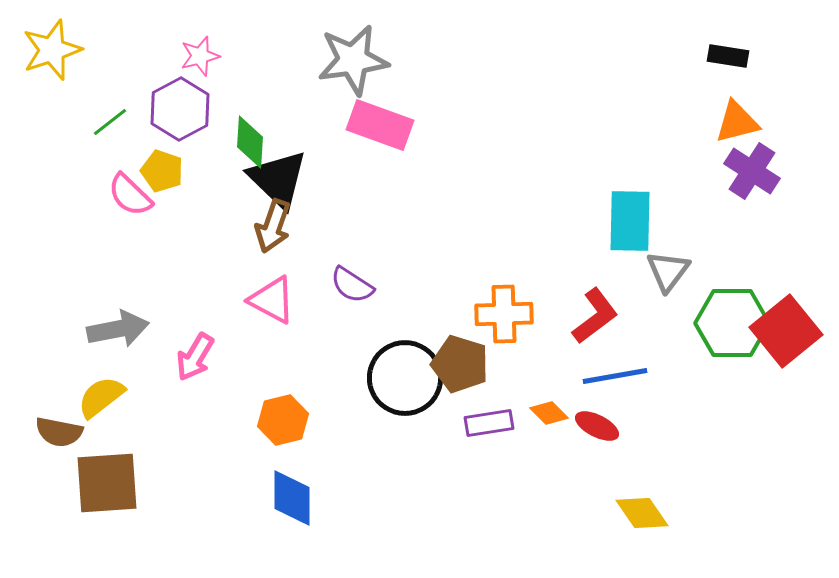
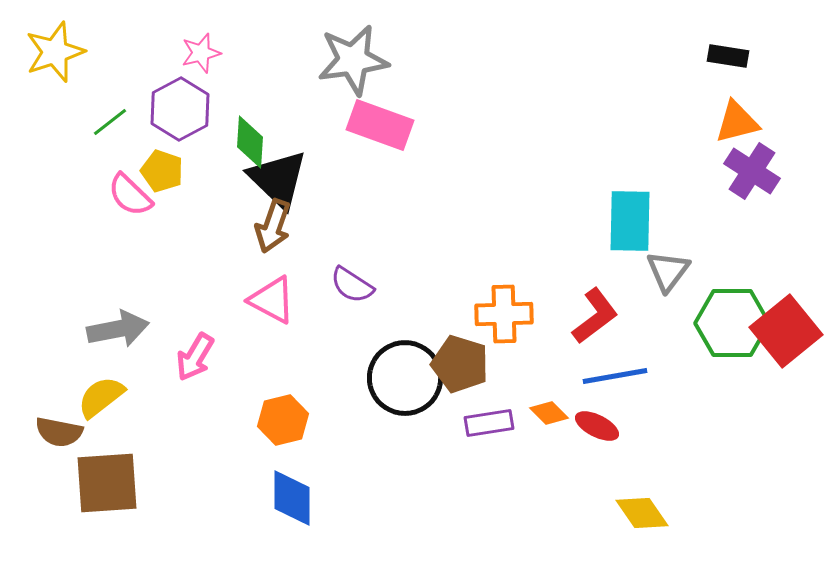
yellow star: moved 3 px right, 2 px down
pink star: moved 1 px right, 3 px up
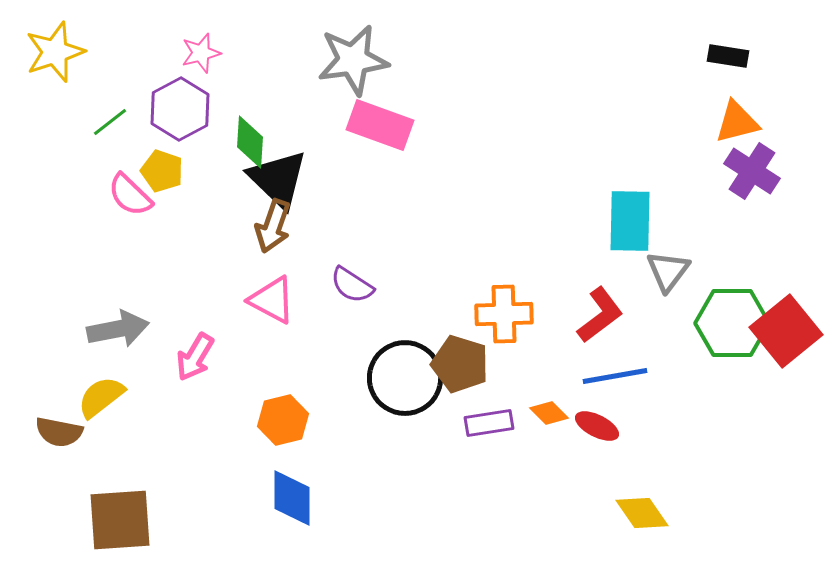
red L-shape: moved 5 px right, 1 px up
brown square: moved 13 px right, 37 px down
